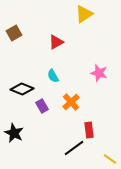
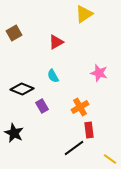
orange cross: moved 9 px right, 5 px down; rotated 12 degrees clockwise
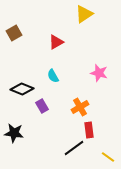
black star: rotated 18 degrees counterclockwise
yellow line: moved 2 px left, 2 px up
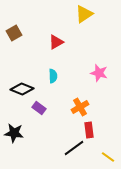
cyan semicircle: rotated 152 degrees counterclockwise
purple rectangle: moved 3 px left, 2 px down; rotated 24 degrees counterclockwise
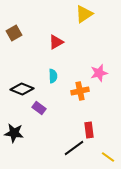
pink star: rotated 30 degrees counterclockwise
orange cross: moved 16 px up; rotated 18 degrees clockwise
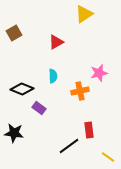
black line: moved 5 px left, 2 px up
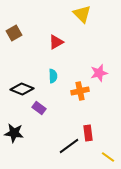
yellow triangle: moved 2 px left; rotated 42 degrees counterclockwise
red rectangle: moved 1 px left, 3 px down
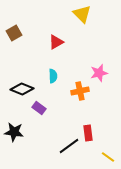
black star: moved 1 px up
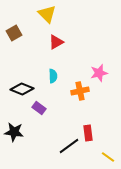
yellow triangle: moved 35 px left
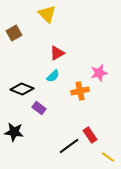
red triangle: moved 1 px right, 11 px down
cyan semicircle: rotated 48 degrees clockwise
red rectangle: moved 2 px right, 2 px down; rotated 28 degrees counterclockwise
